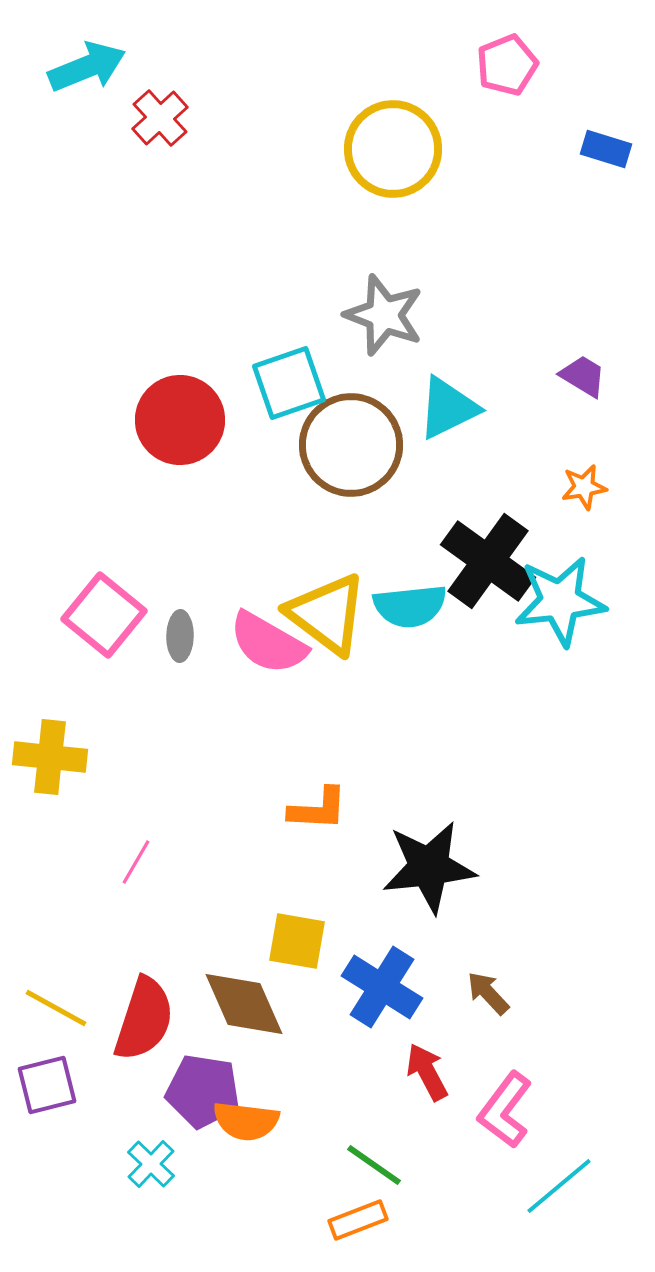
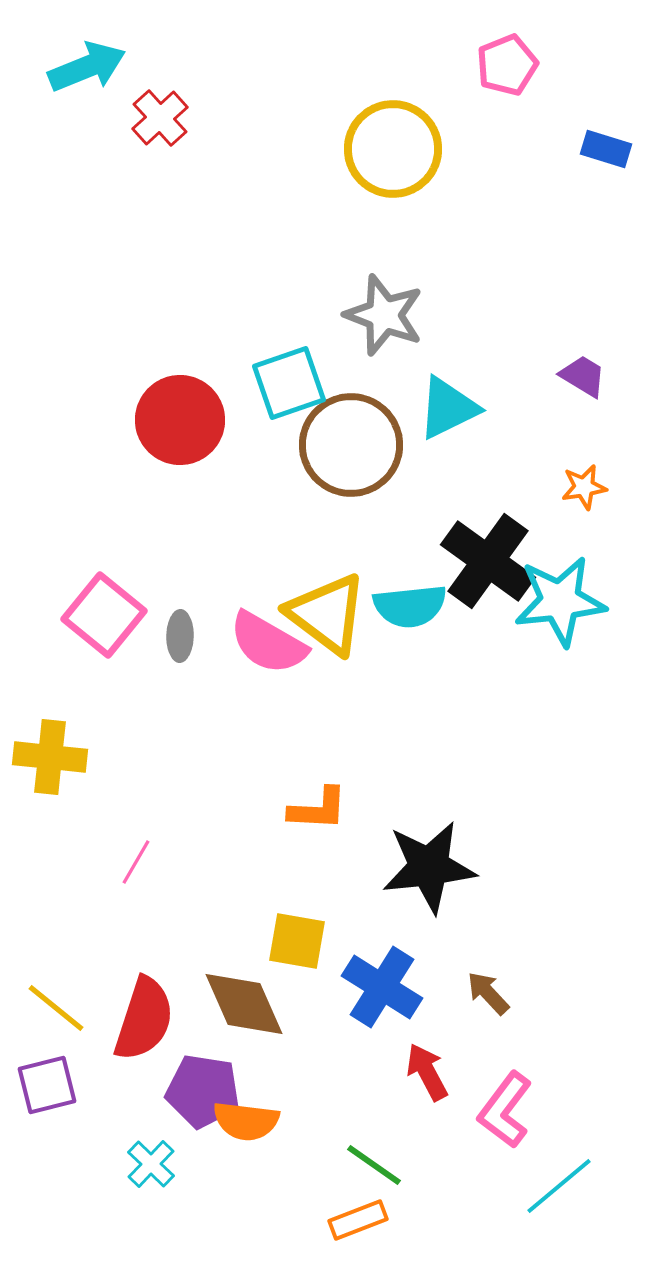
yellow line: rotated 10 degrees clockwise
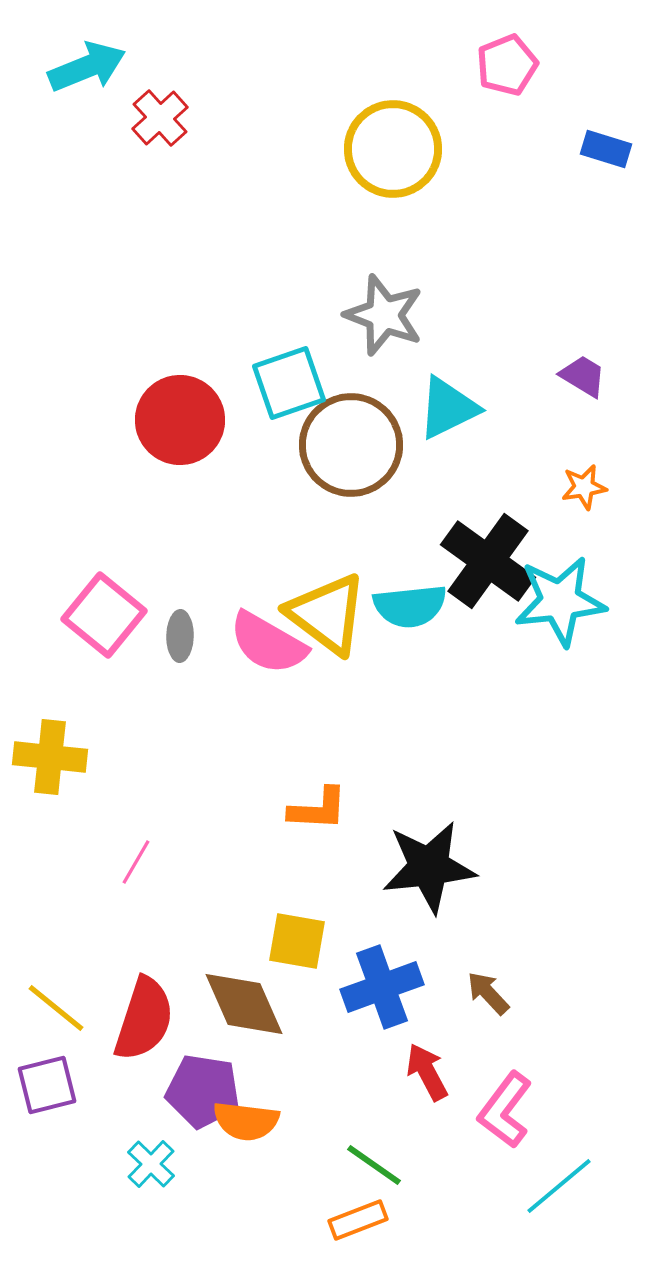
blue cross: rotated 38 degrees clockwise
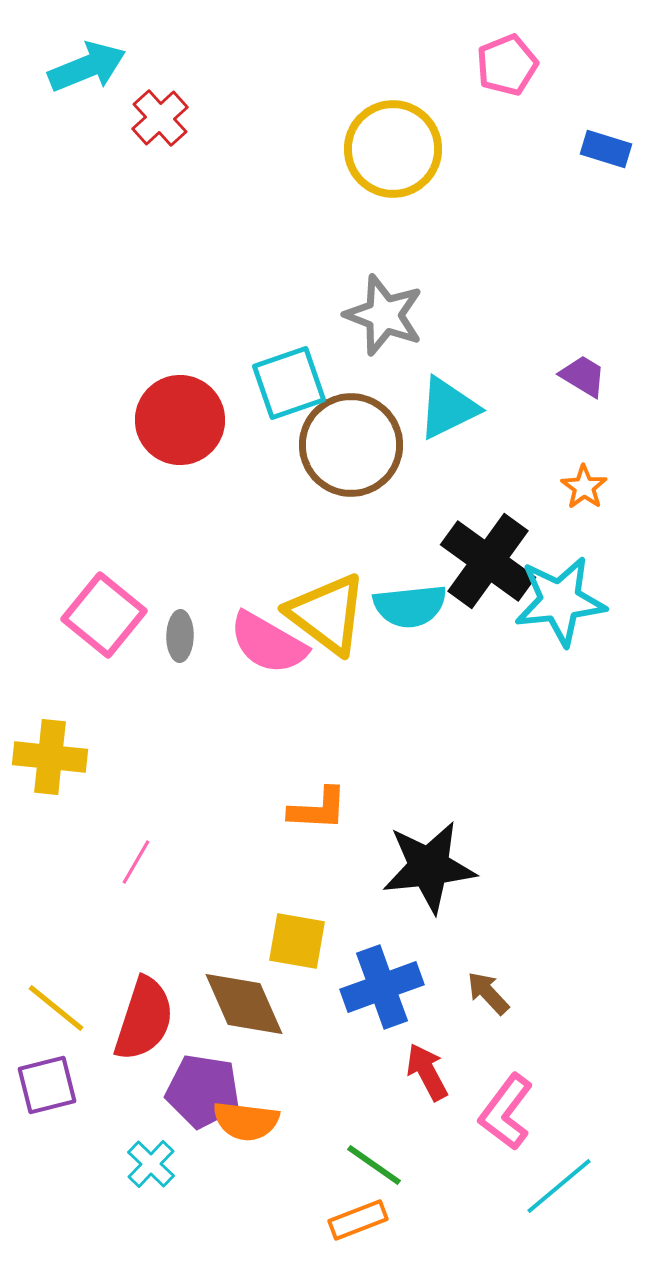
orange star: rotated 27 degrees counterclockwise
pink L-shape: moved 1 px right, 2 px down
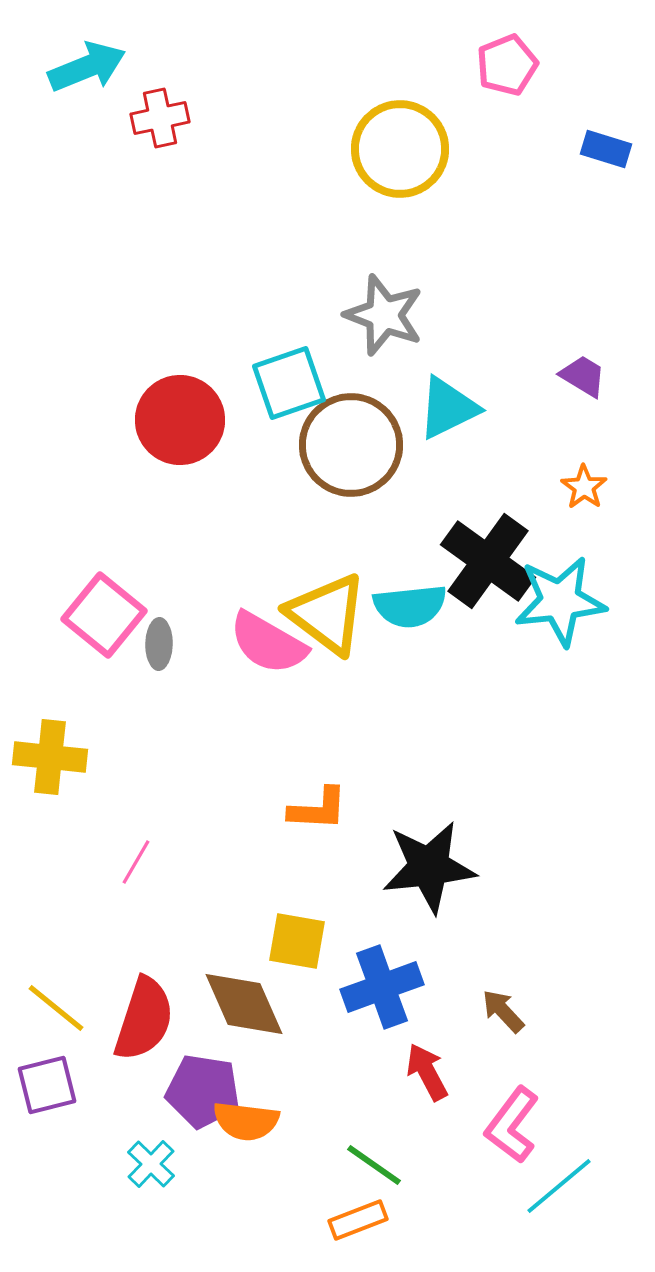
red cross: rotated 30 degrees clockwise
yellow circle: moved 7 px right
gray ellipse: moved 21 px left, 8 px down
brown arrow: moved 15 px right, 18 px down
pink L-shape: moved 6 px right, 13 px down
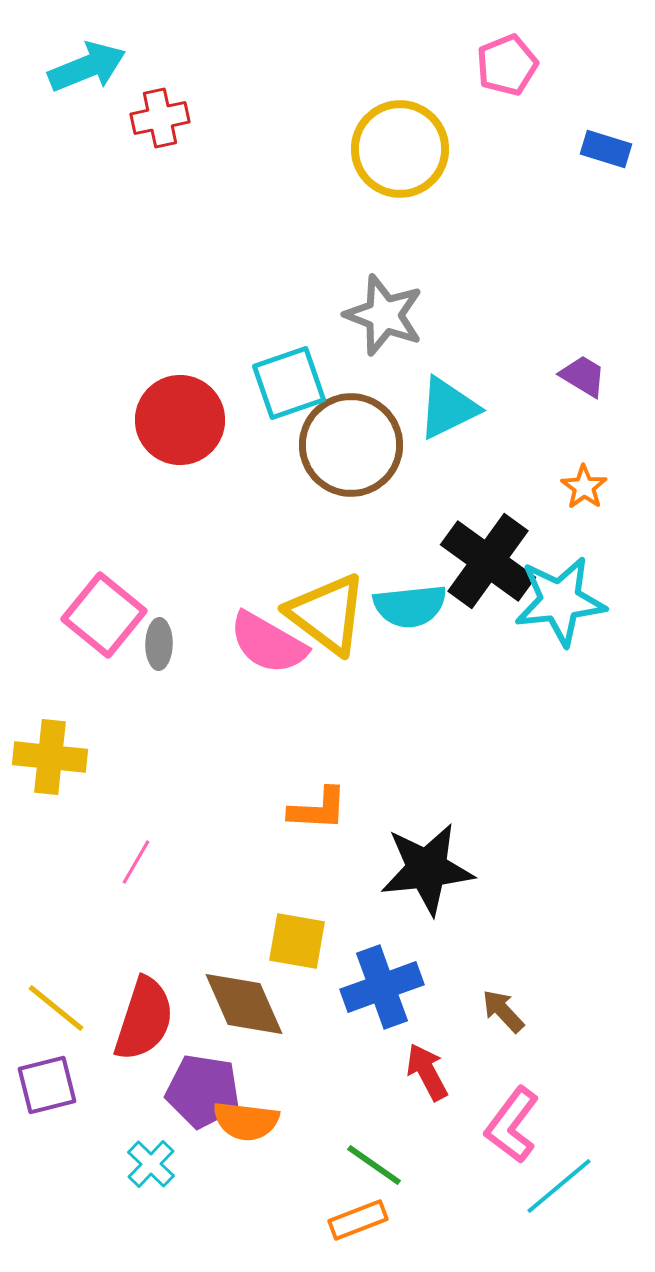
black star: moved 2 px left, 2 px down
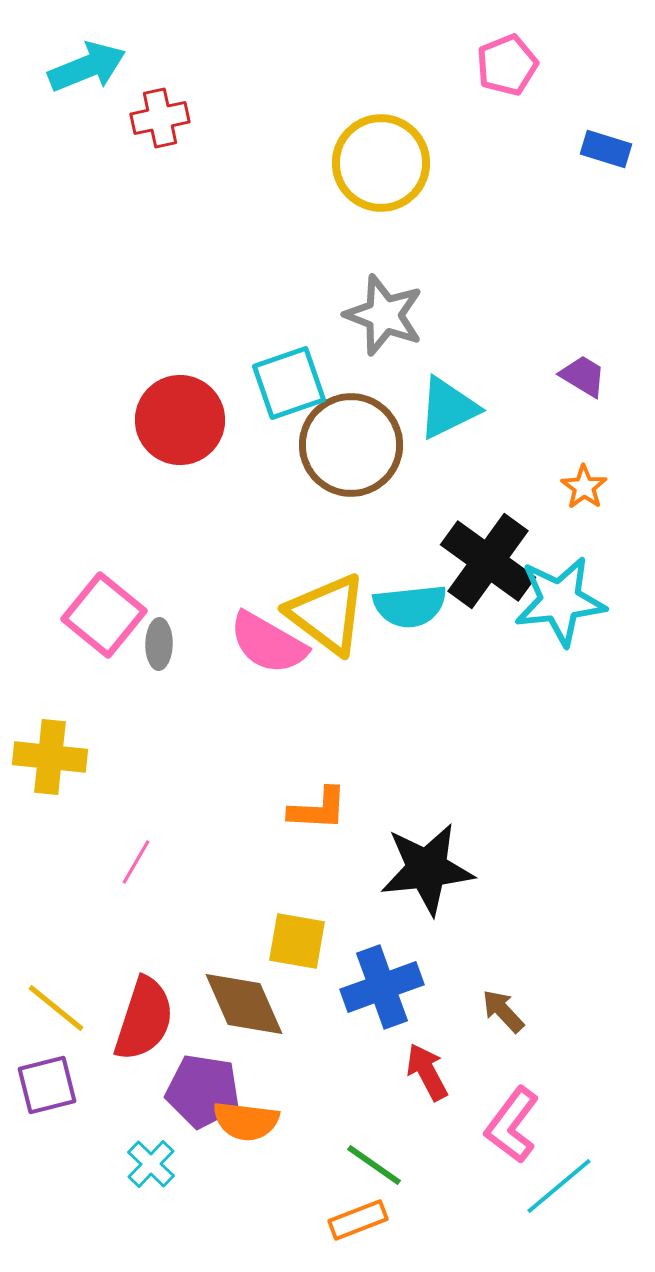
yellow circle: moved 19 px left, 14 px down
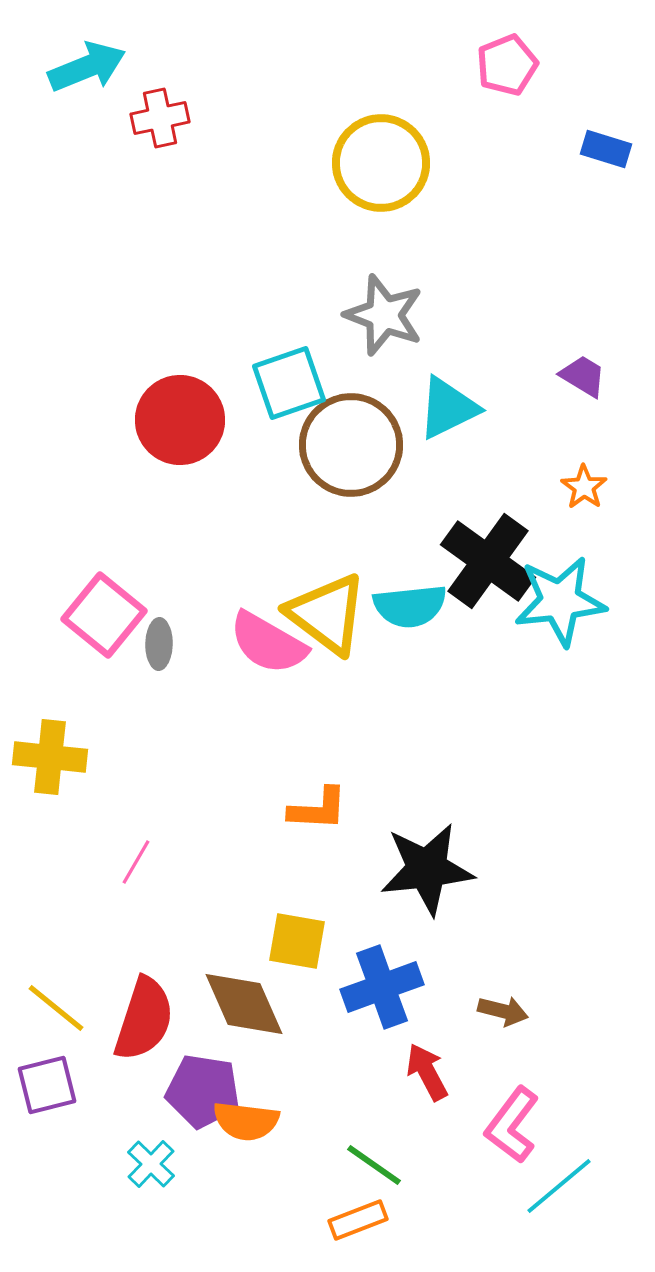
brown arrow: rotated 147 degrees clockwise
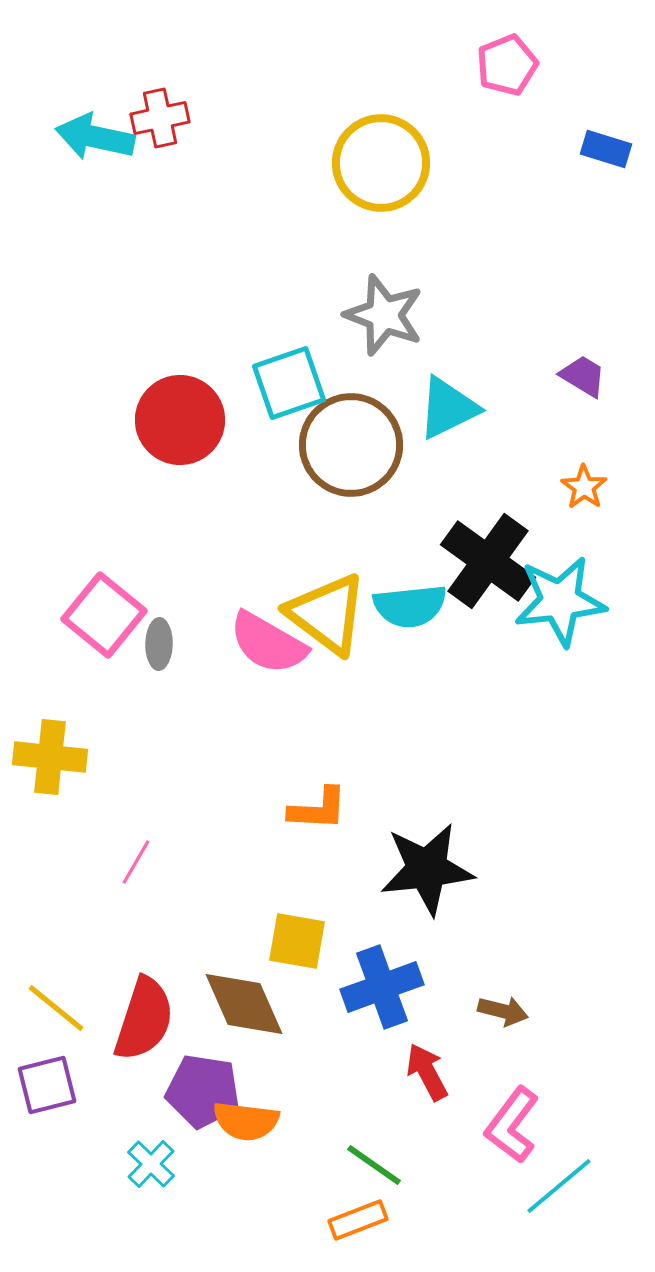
cyan arrow: moved 8 px right, 70 px down; rotated 146 degrees counterclockwise
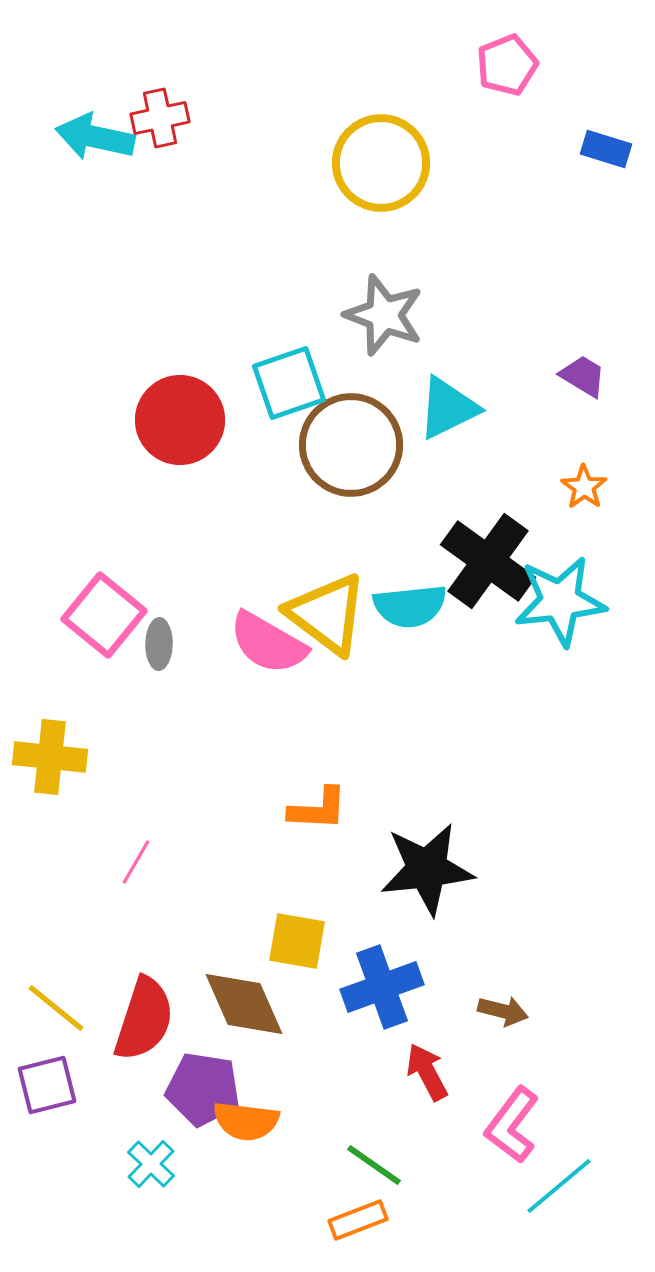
purple pentagon: moved 2 px up
